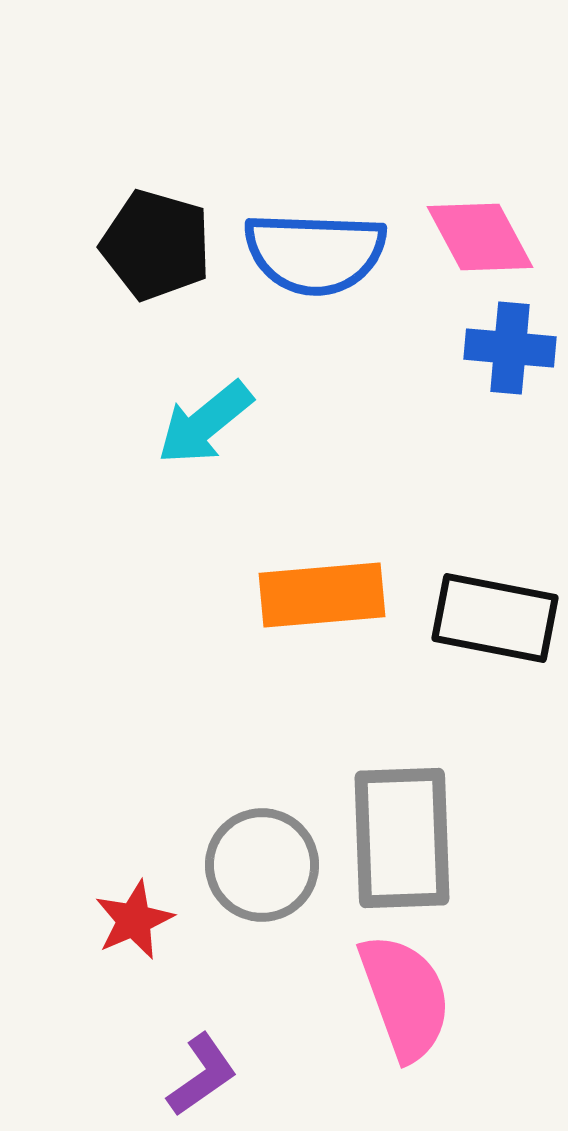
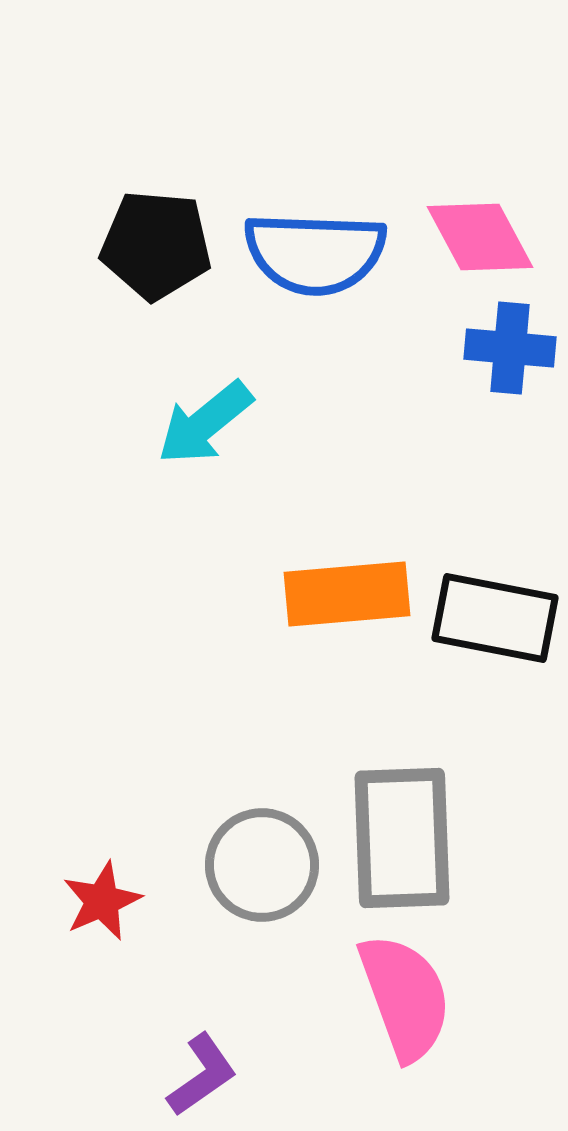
black pentagon: rotated 11 degrees counterclockwise
orange rectangle: moved 25 px right, 1 px up
red star: moved 32 px left, 19 px up
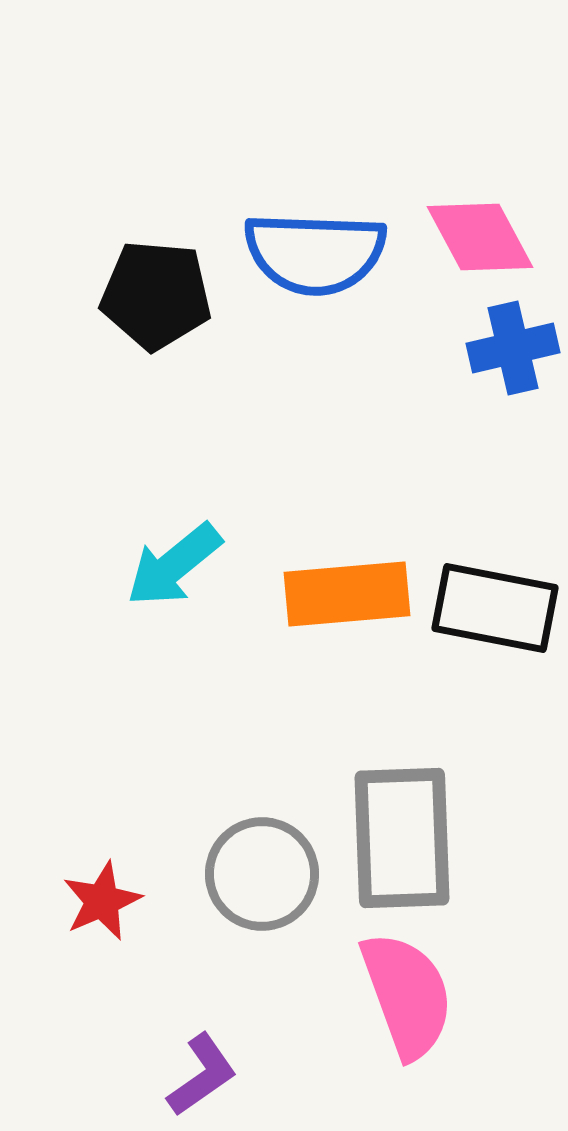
black pentagon: moved 50 px down
blue cross: moved 3 px right; rotated 18 degrees counterclockwise
cyan arrow: moved 31 px left, 142 px down
black rectangle: moved 10 px up
gray circle: moved 9 px down
pink semicircle: moved 2 px right, 2 px up
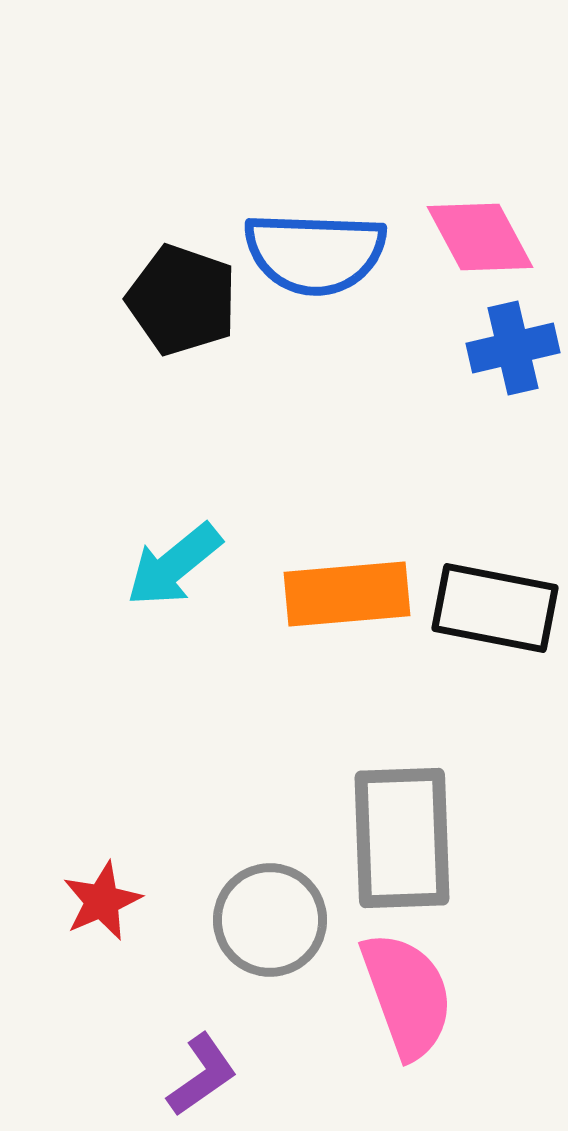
black pentagon: moved 26 px right, 5 px down; rotated 14 degrees clockwise
gray circle: moved 8 px right, 46 px down
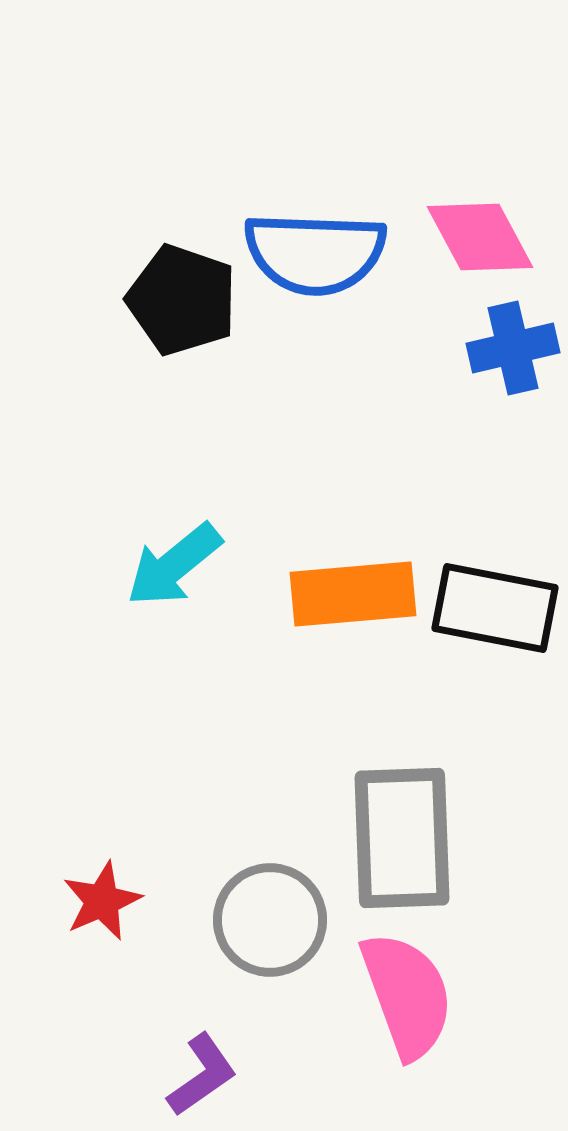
orange rectangle: moved 6 px right
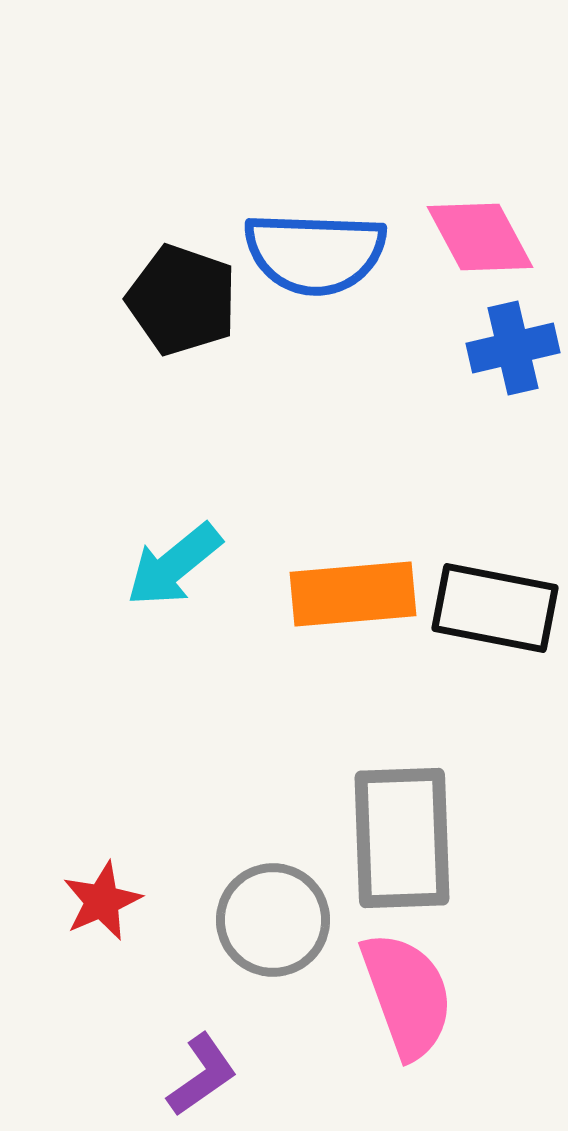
gray circle: moved 3 px right
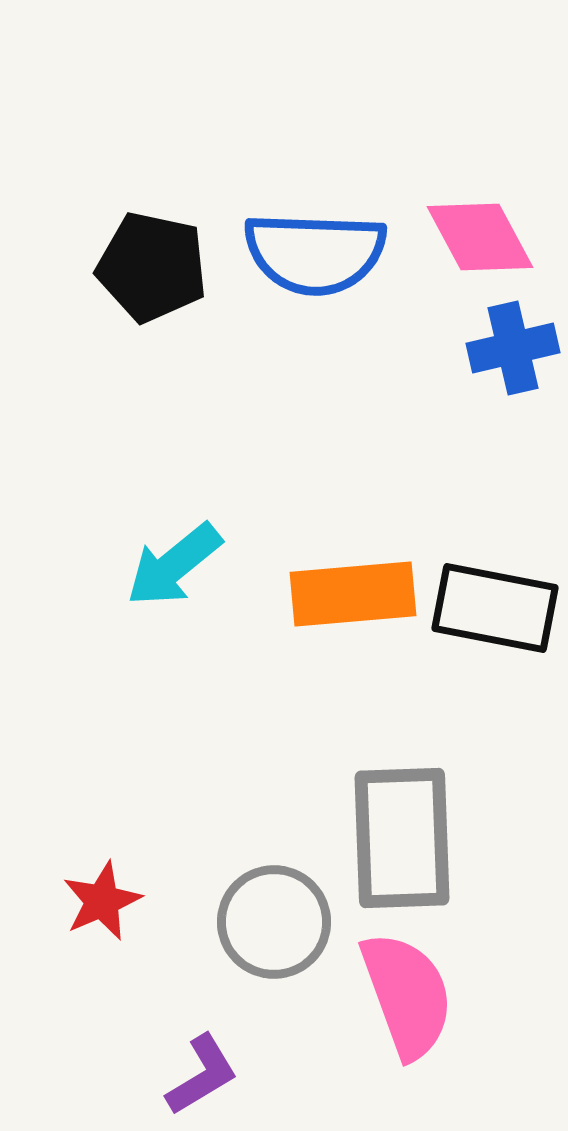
black pentagon: moved 30 px left, 33 px up; rotated 7 degrees counterclockwise
gray circle: moved 1 px right, 2 px down
purple L-shape: rotated 4 degrees clockwise
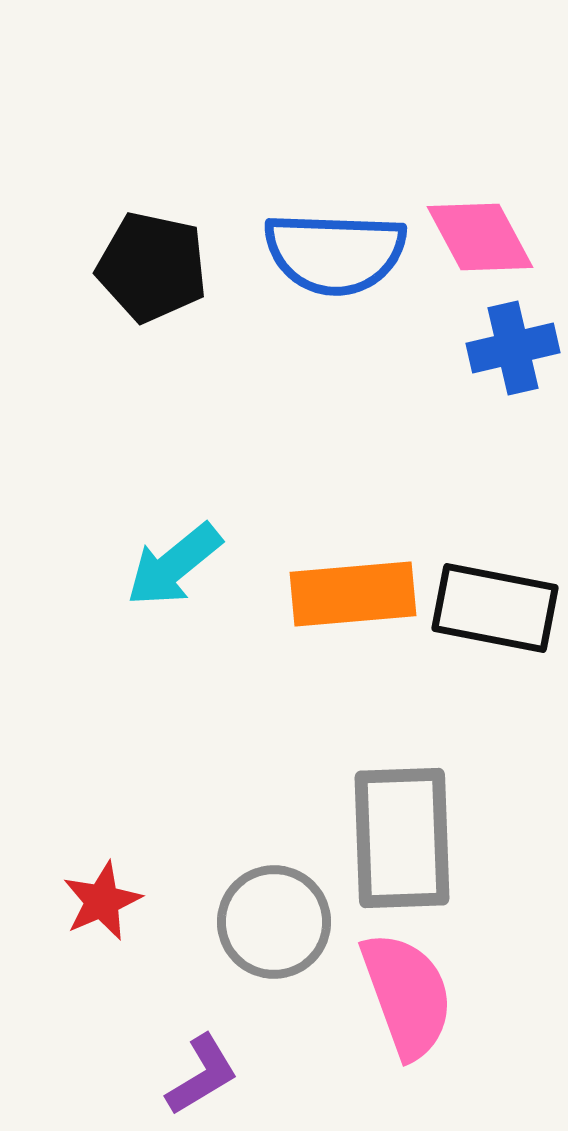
blue semicircle: moved 20 px right
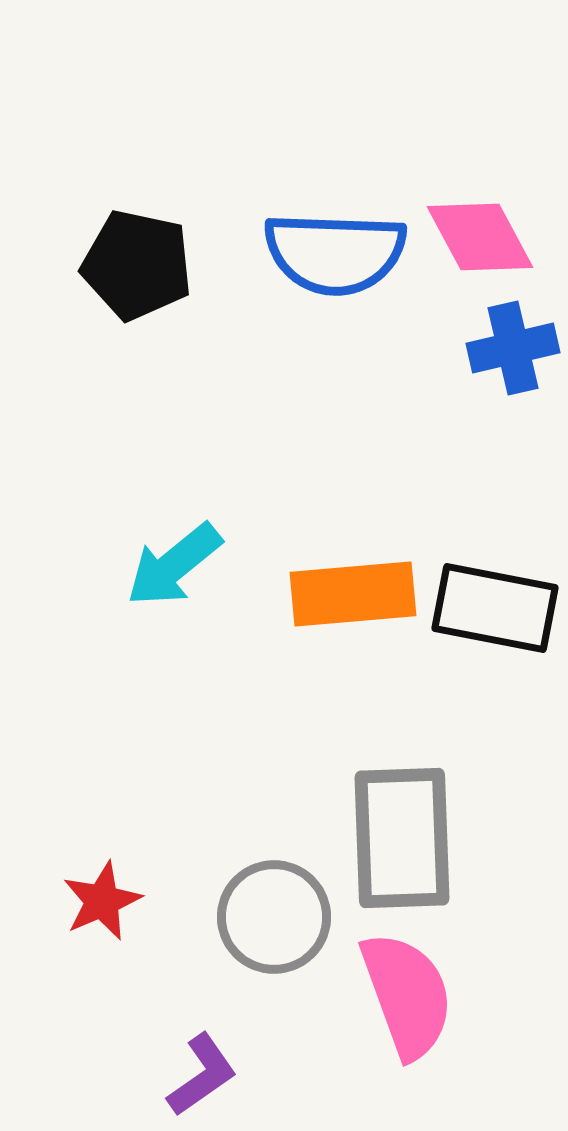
black pentagon: moved 15 px left, 2 px up
gray circle: moved 5 px up
purple L-shape: rotated 4 degrees counterclockwise
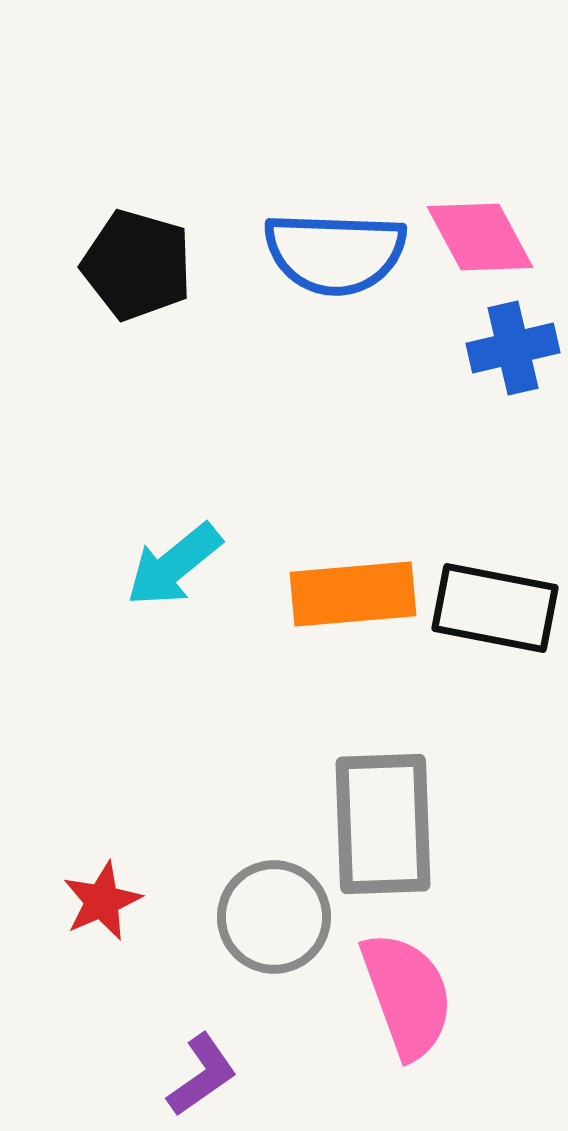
black pentagon: rotated 4 degrees clockwise
gray rectangle: moved 19 px left, 14 px up
